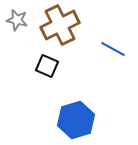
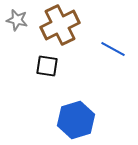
black square: rotated 15 degrees counterclockwise
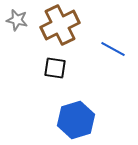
black square: moved 8 px right, 2 px down
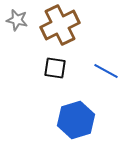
blue line: moved 7 px left, 22 px down
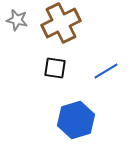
brown cross: moved 1 px right, 2 px up
blue line: rotated 60 degrees counterclockwise
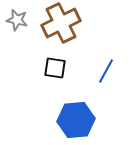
blue line: rotated 30 degrees counterclockwise
blue hexagon: rotated 12 degrees clockwise
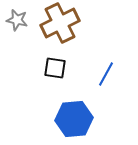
brown cross: moved 1 px left
blue line: moved 3 px down
blue hexagon: moved 2 px left, 1 px up
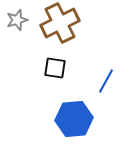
gray star: rotated 30 degrees counterclockwise
blue line: moved 7 px down
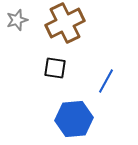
brown cross: moved 5 px right
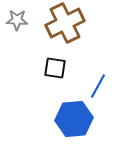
gray star: rotated 20 degrees clockwise
blue line: moved 8 px left, 5 px down
